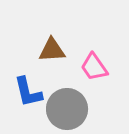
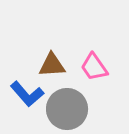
brown triangle: moved 15 px down
blue L-shape: moved 1 px left, 2 px down; rotated 28 degrees counterclockwise
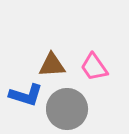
blue L-shape: moved 1 px left, 1 px down; rotated 32 degrees counterclockwise
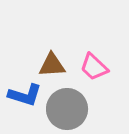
pink trapezoid: rotated 12 degrees counterclockwise
blue L-shape: moved 1 px left
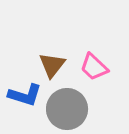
brown triangle: rotated 48 degrees counterclockwise
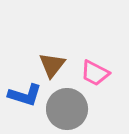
pink trapezoid: moved 1 px right, 6 px down; rotated 16 degrees counterclockwise
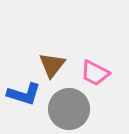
blue L-shape: moved 1 px left, 1 px up
gray circle: moved 2 px right
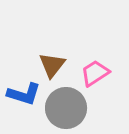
pink trapezoid: rotated 120 degrees clockwise
gray circle: moved 3 px left, 1 px up
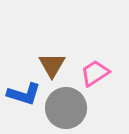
brown triangle: rotated 8 degrees counterclockwise
